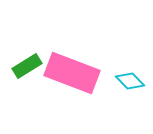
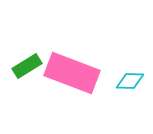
cyan diamond: rotated 44 degrees counterclockwise
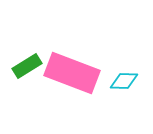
cyan diamond: moved 6 px left
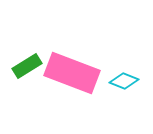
cyan diamond: rotated 20 degrees clockwise
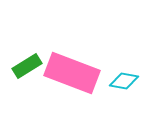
cyan diamond: rotated 12 degrees counterclockwise
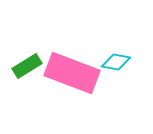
cyan diamond: moved 8 px left, 19 px up
